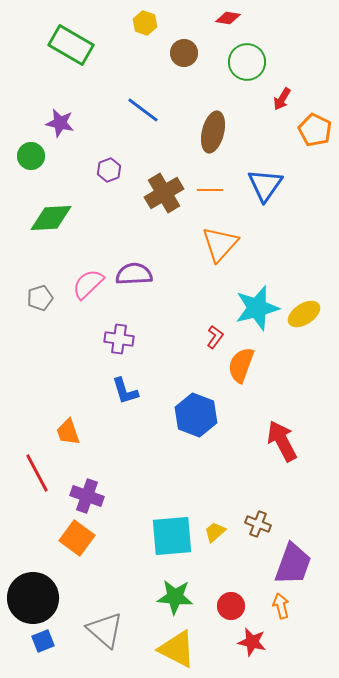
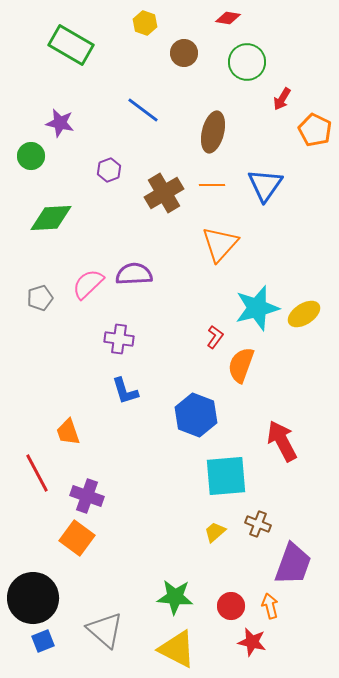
orange line at (210, 190): moved 2 px right, 5 px up
cyan square at (172, 536): moved 54 px right, 60 px up
orange arrow at (281, 606): moved 11 px left
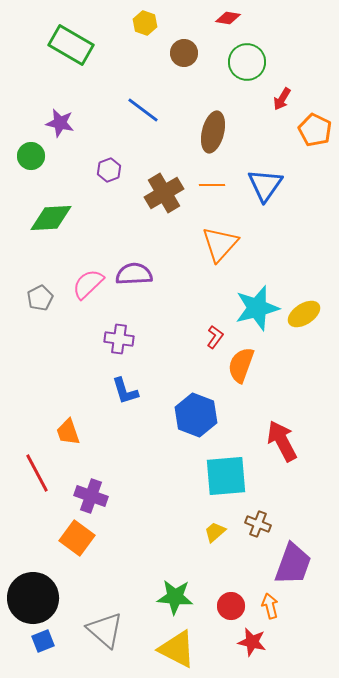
gray pentagon at (40, 298): rotated 10 degrees counterclockwise
purple cross at (87, 496): moved 4 px right
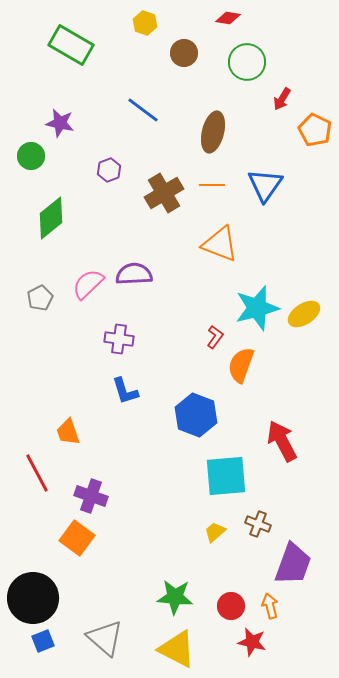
green diamond at (51, 218): rotated 36 degrees counterclockwise
orange triangle at (220, 244): rotated 51 degrees counterclockwise
gray triangle at (105, 630): moved 8 px down
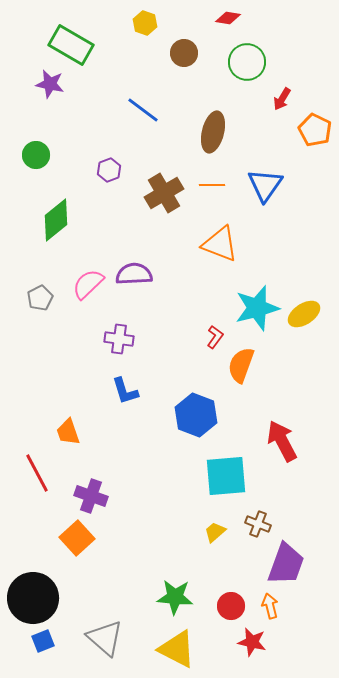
purple star at (60, 123): moved 10 px left, 39 px up
green circle at (31, 156): moved 5 px right, 1 px up
green diamond at (51, 218): moved 5 px right, 2 px down
orange square at (77, 538): rotated 12 degrees clockwise
purple trapezoid at (293, 564): moved 7 px left
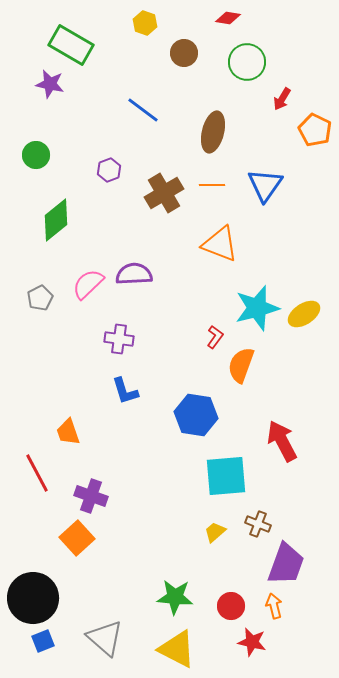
blue hexagon at (196, 415): rotated 12 degrees counterclockwise
orange arrow at (270, 606): moved 4 px right
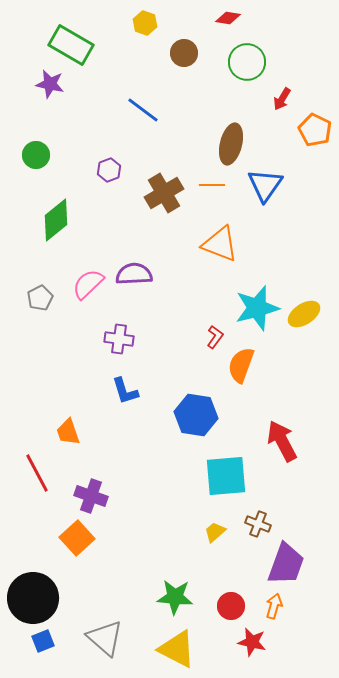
brown ellipse at (213, 132): moved 18 px right, 12 px down
orange arrow at (274, 606): rotated 30 degrees clockwise
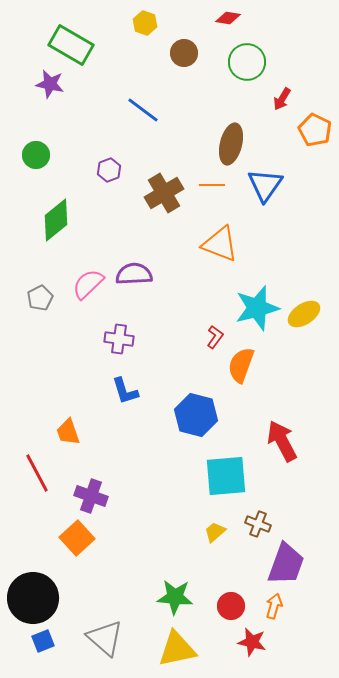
blue hexagon at (196, 415): rotated 6 degrees clockwise
yellow triangle at (177, 649): rotated 39 degrees counterclockwise
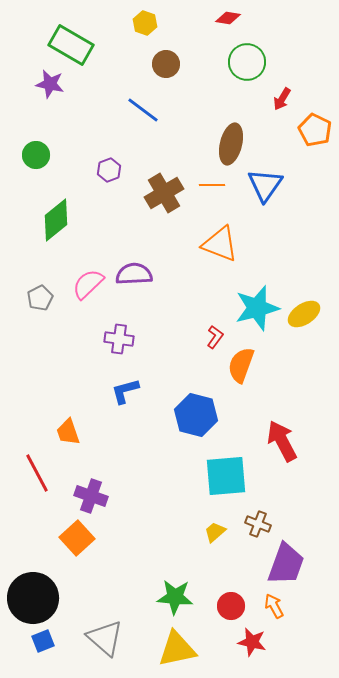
brown circle at (184, 53): moved 18 px left, 11 px down
blue L-shape at (125, 391): rotated 92 degrees clockwise
orange arrow at (274, 606): rotated 45 degrees counterclockwise
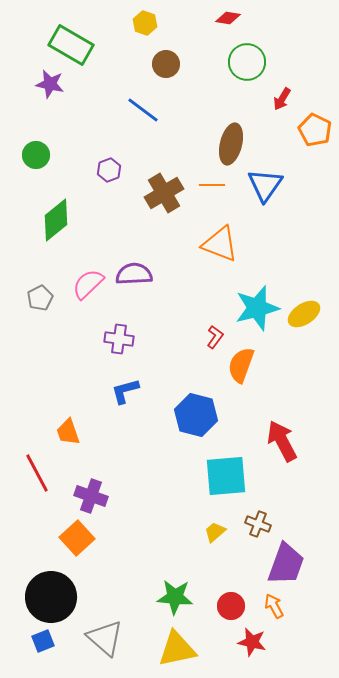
black circle at (33, 598): moved 18 px right, 1 px up
